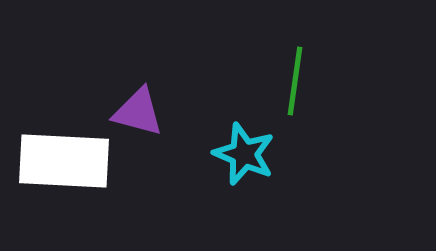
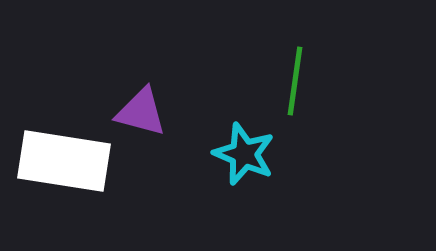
purple triangle: moved 3 px right
white rectangle: rotated 6 degrees clockwise
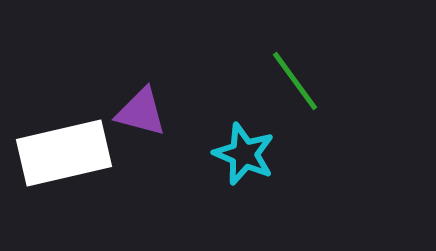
green line: rotated 44 degrees counterclockwise
white rectangle: moved 8 px up; rotated 22 degrees counterclockwise
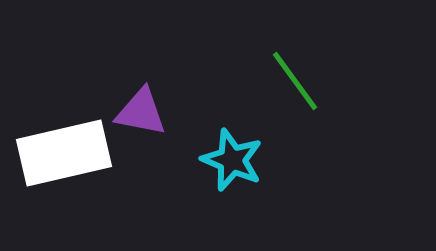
purple triangle: rotated 4 degrees counterclockwise
cyan star: moved 12 px left, 6 px down
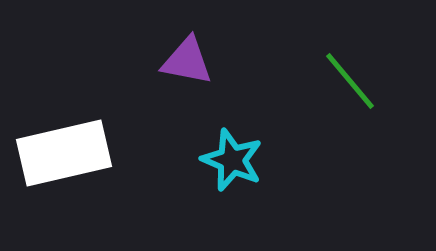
green line: moved 55 px right; rotated 4 degrees counterclockwise
purple triangle: moved 46 px right, 51 px up
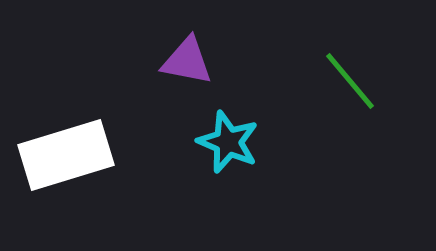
white rectangle: moved 2 px right, 2 px down; rotated 4 degrees counterclockwise
cyan star: moved 4 px left, 18 px up
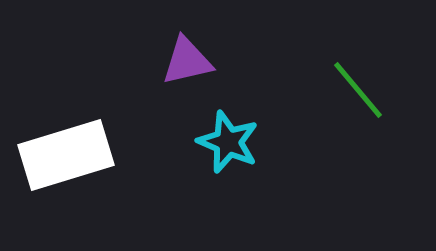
purple triangle: rotated 24 degrees counterclockwise
green line: moved 8 px right, 9 px down
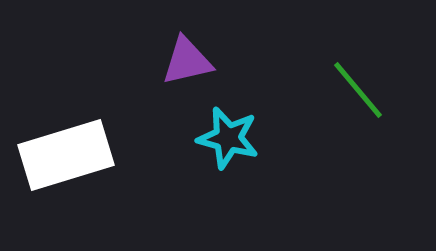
cyan star: moved 4 px up; rotated 8 degrees counterclockwise
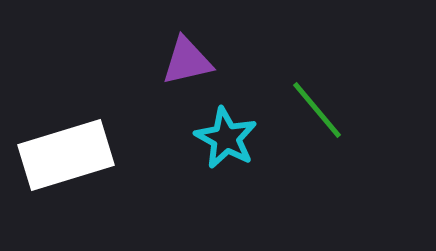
green line: moved 41 px left, 20 px down
cyan star: moved 2 px left; rotated 14 degrees clockwise
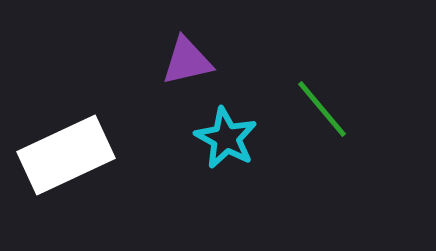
green line: moved 5 px right, 1 px up
white rectangle: rotated 8 degrees counterclockwise
